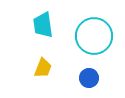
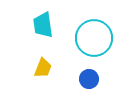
cyan circle: moved 2 px down
blue circle: moved 1 px down
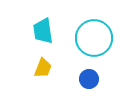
cyan trapezoid: moved 6 px down
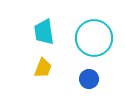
cyan trapezoid: moved 1 px right, 1 px down
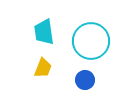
cyan circle: moved 3 px left, 3 px down
blue circle: moved 4 px left, 1 px down
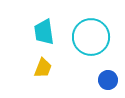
cyan circle: moved 4 px up
blue circle: moved 23 px right
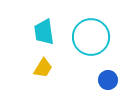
yellow trapezoid: rotated 10 degrees clockwise
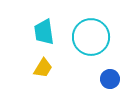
blue circle: moved 2 px right, 1 px up
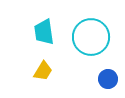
yellow trapezoid: moved 3 px down
blue circle: moved 2 px left
